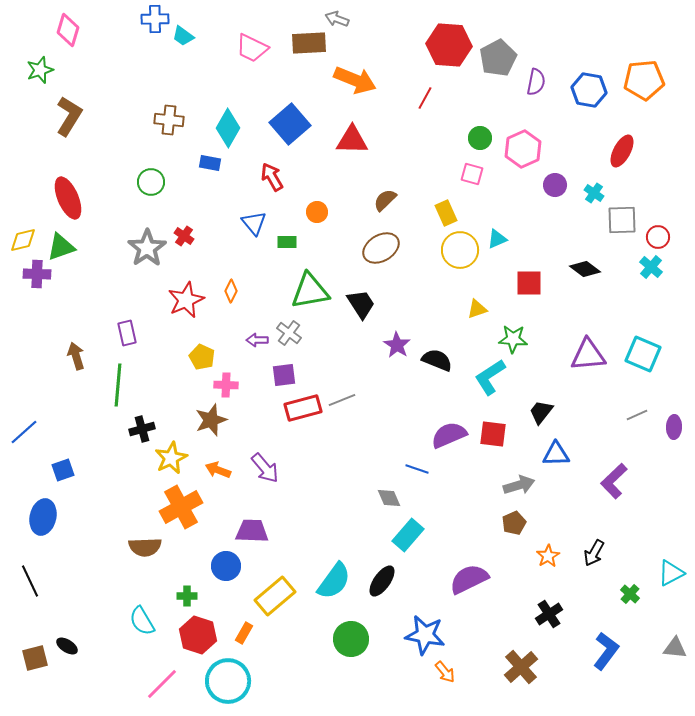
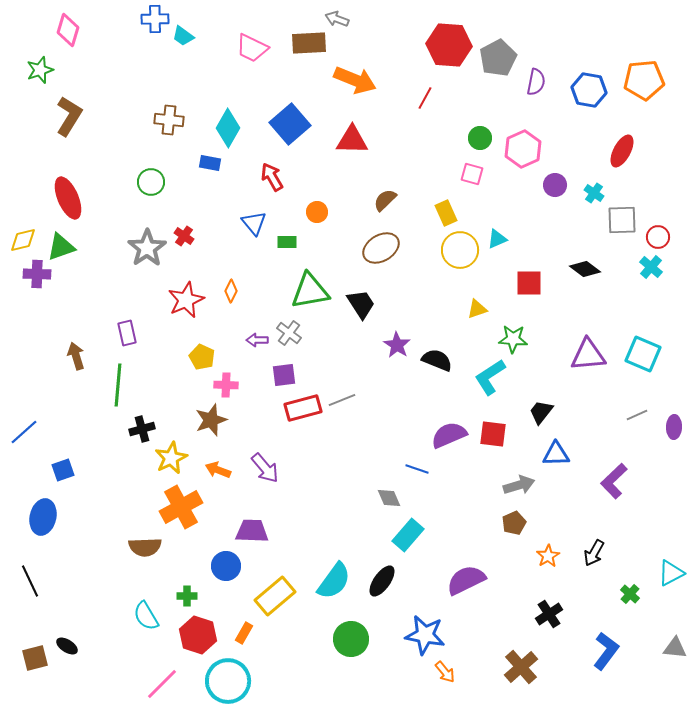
purple semicircle at (469, 579): moved 3 px left, 1 px down
cyan semicircle at (142, 621): moved 4 px right, 5 px up
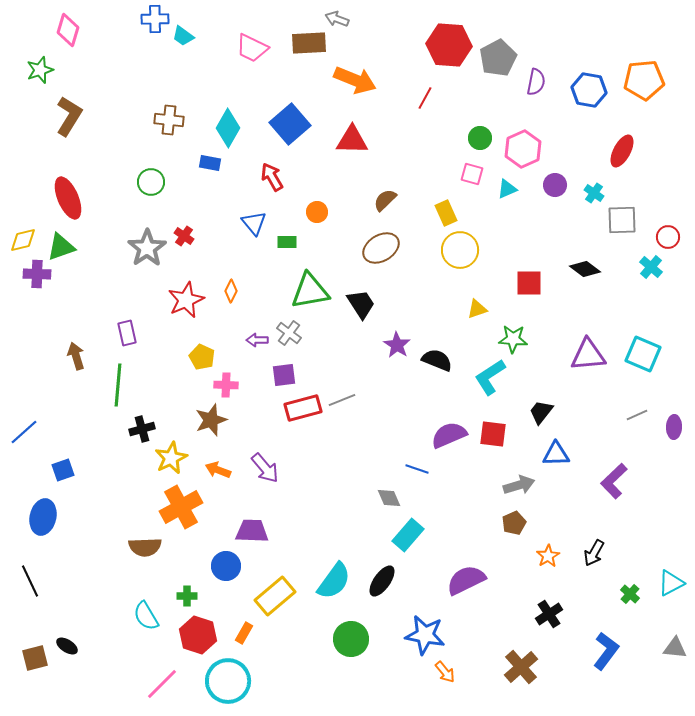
red circle at (658, 237): moved 10 px right
cyan triangle at (497, 239): moved 10 px right, 50 px up
cyan triangle at (671, 573): moved 10 px down
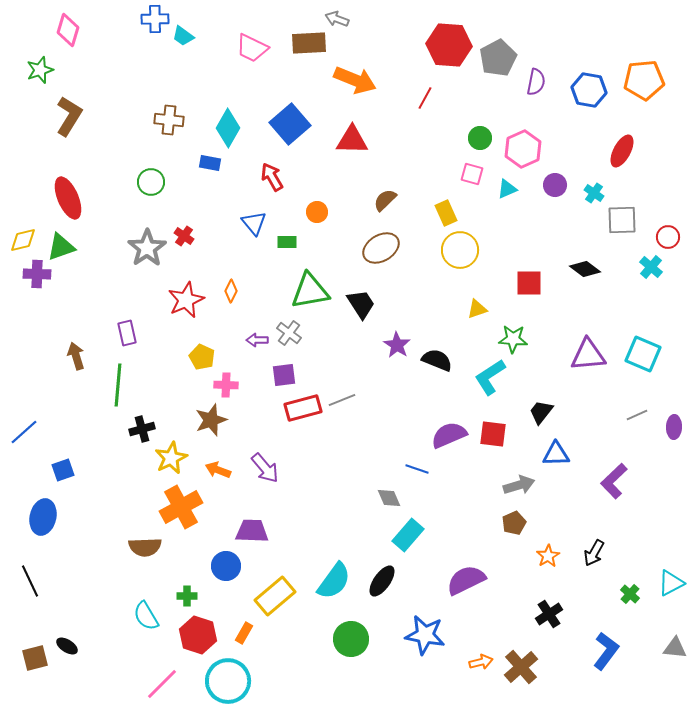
orange arrow at (445, 672): moved 36 px right, 10 px up; rotated 65 degrees counterclockwise
